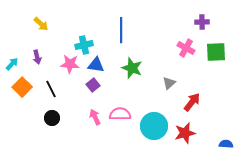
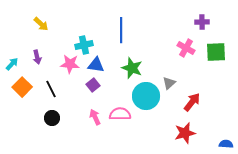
cyan circle: moved 8 px left, 30 px up
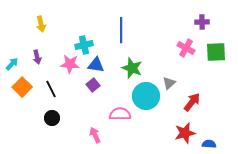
yellow arrow: rotated 35 degrees clockwise
pink arrow: moved 18 px down
blue semicircle: moved 17 px left
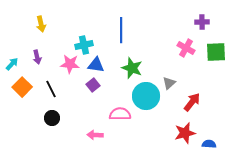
pink arrow: rotated 63 degrees counterclockwise
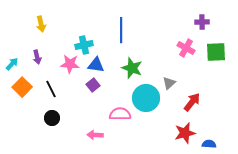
cyan circle: moved 2 px down
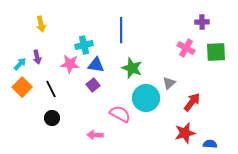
cyan arrow: moved 8 px right
pink semicircle: rotated 30 degrees clockwise
blue semicircle: moved 1 px right
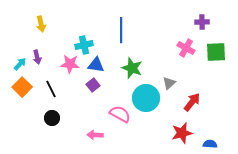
red star: moved 3 px left
